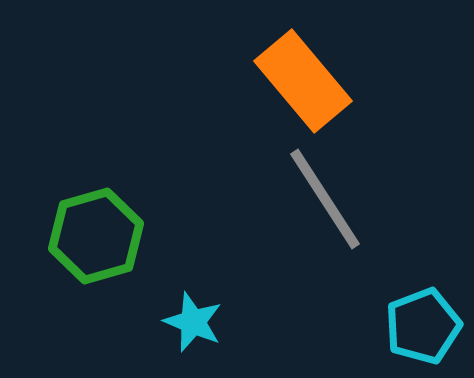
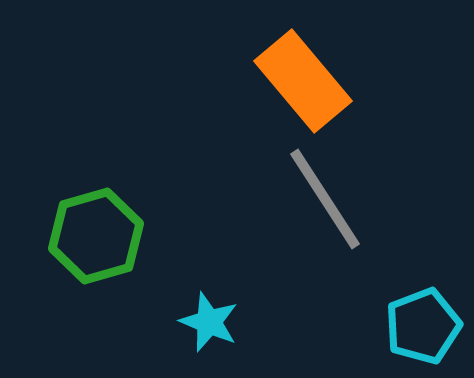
cyan star: moved 16 px right
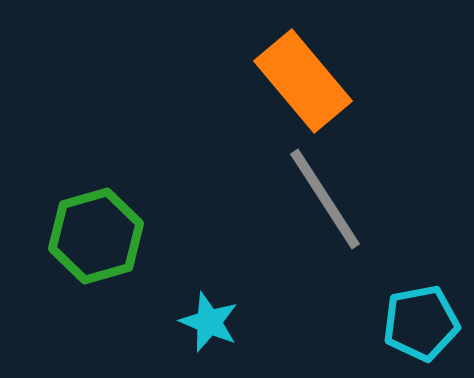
cyan pentagon: moved 2 px left, 3 px up; rotated 10 degrees clockwise
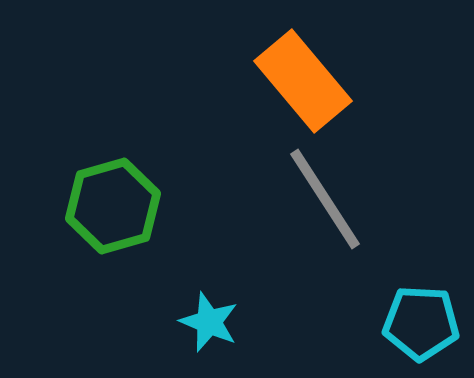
green hexagon: moved 17 px right, 30 px up
cyan pentagon: rotated 14 degrees clockwise
